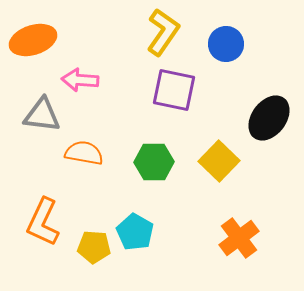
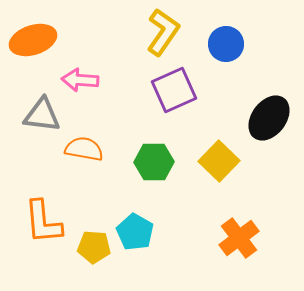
purple square: rotated 36 degrees counterclockwise
orange semicircle: moved 4 px up
orange L-shape: rotated 30 degrees counterclockwise
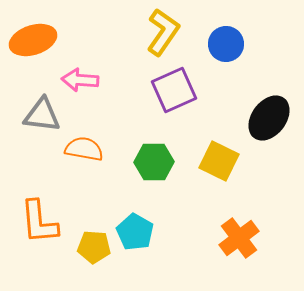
yellow square: rotated 18 degrees counterclockwise
orange L-shape: moved 4 px left
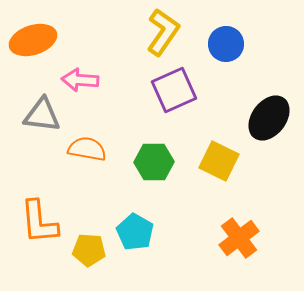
orange semicircle: moved 3 px right
yellow pentagon: moved 5 px left, 3 px down
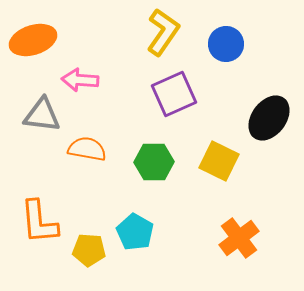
purple square: moved 4 px down
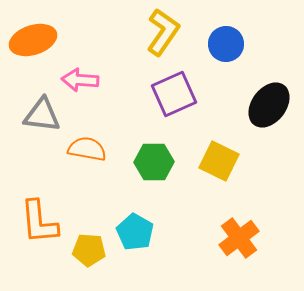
black ellipse: moved 13 px up
